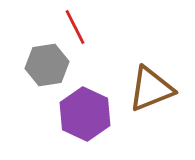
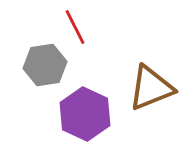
gray hexagon: moved 2 px left
brown triangle: moved 1 px up
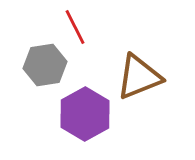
brown triangle: moved 12 px left, 11 px up
purple hexagon: rotated 6 degrees clockwise
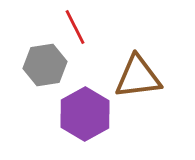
brown triangle: moved 1 px left; rotated 15 degrees clockwise
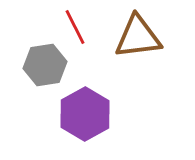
brown triangle: moved 40 px up
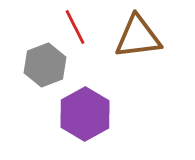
gray hexagon: rotated 12 degrees counterclockwise
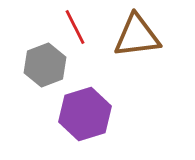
brown triangle: moved 1 px left, 1 px up
purple hexagon: rotated 12 degrees clockwise
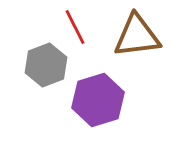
gray hexagon: moved 1 px right
purple hexagon: moved 13 px right, 14 px up
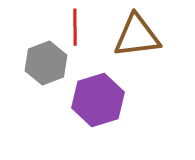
red line: rotated 27 degrees clockwise
gray hexagon: moved 2 px up
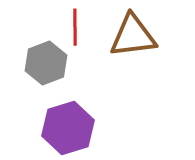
brown triangle: moved 4 px left
purple hexagon: moved 30 px left, 28 px down
